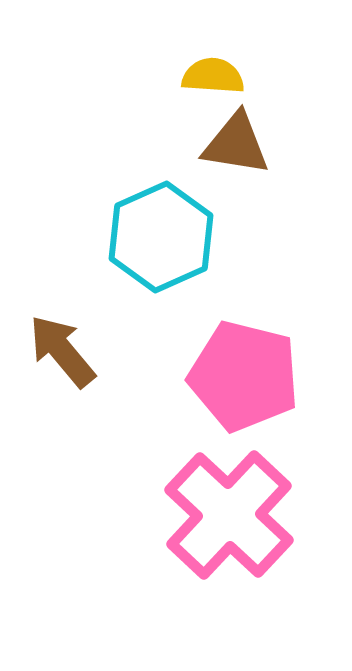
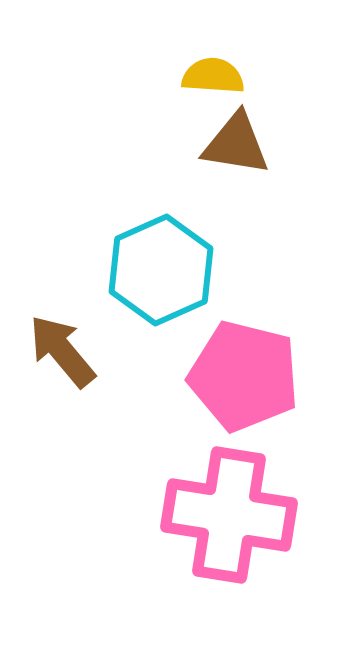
cyan hexagon: moved 33 px down
pink cross: rotated 34 degrees counterclockwise
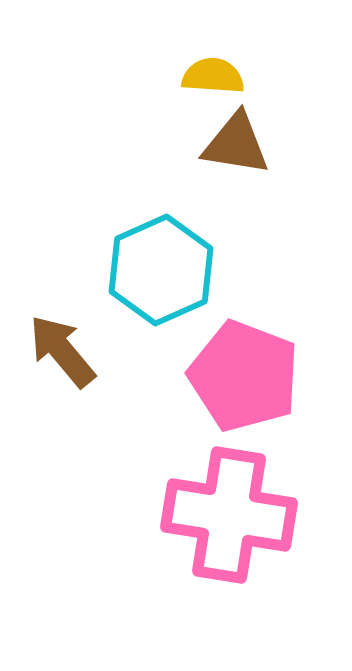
pink pentagon: rotated 7 degrees clockwise
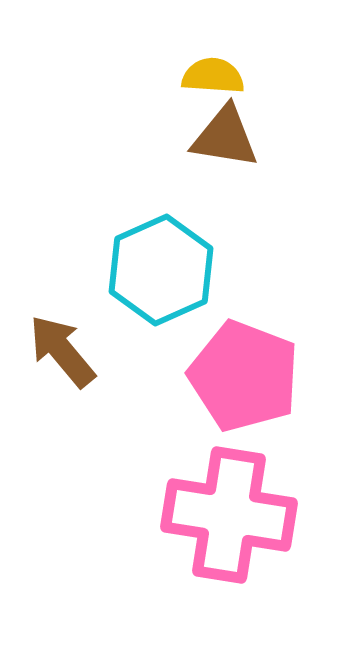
brown triangle: moved 11 px left, 7 px up
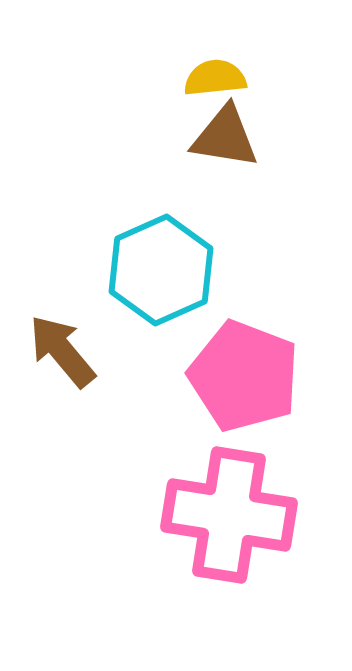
yellow semicircle: moved 2 px right, 2 px down; rotated 10 degrees counterclockwise
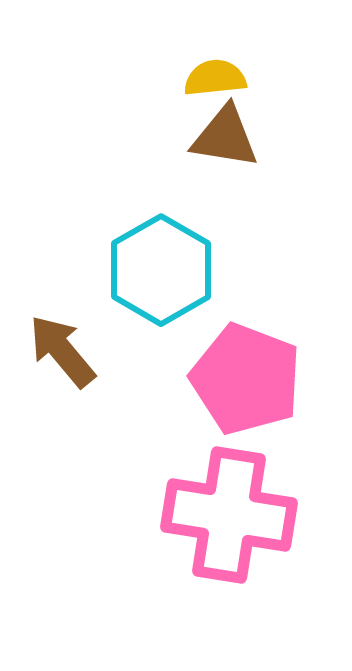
cyan hexagon: rotated 6 degrees counterclockwise
pink pentagon: moved 2 px right, 3 px down
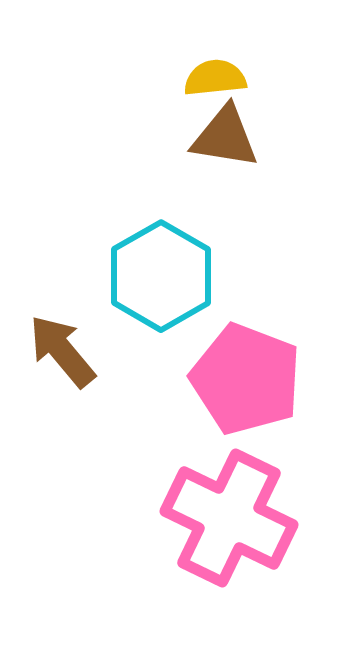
cyan hexagon: moved 6 px down
pink cross: moved 3 px down; rotated 17 degrees clockwise
